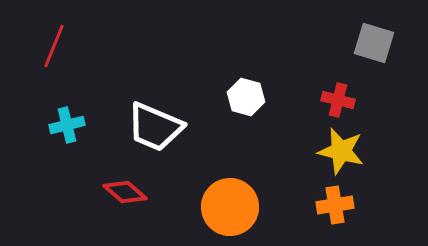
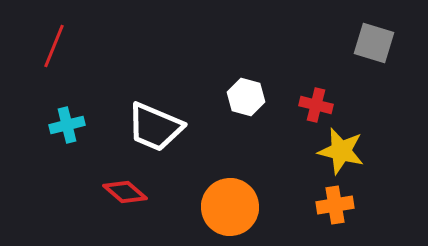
red cross: moved 22 px left, 5 px down
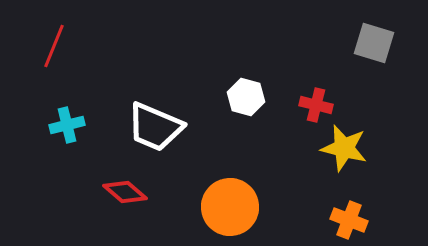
yellow star: moved 3 px right, 3 px up
orange cross: moved 14 px right, 15 px down; rotated 30 degrees clockwise
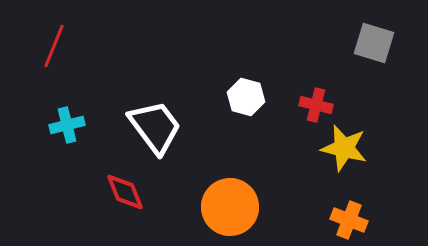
white trapezoid: rotated 150 degrees counterclockwise
red diamond: rotated 27 degrees clockwise
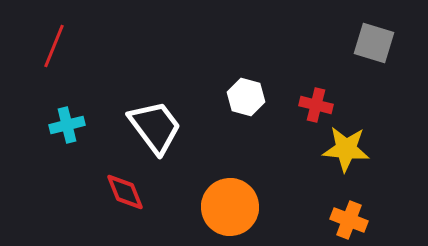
yellow star: moved 2 px right, 1 px down; rotated 9 degrees counterclockwise
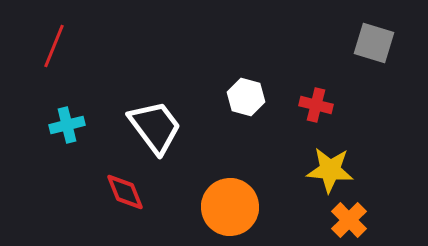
yellow star: moved 16 px left, 21 px down
orange cross: rotated 24 degrees clockwise
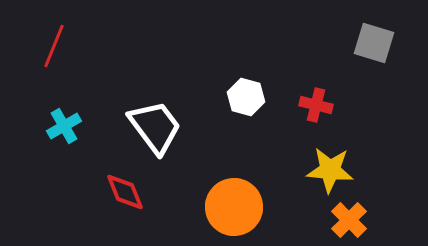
cyan cross: moved 3 px left, 1 px down; rotated 16 degrees counterclockwise
orange circle: moved 4 px right
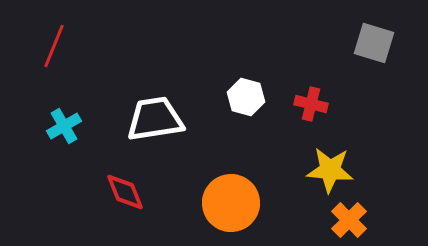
red cross: moved 5 px left, 1 px up
white trapezoid: moved 8 px up; rotated 62 degrees counterclockwise
orange circle: moved 3 px left, 4 px up
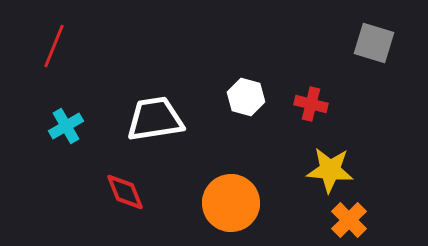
cyan cross: moved 2 px right
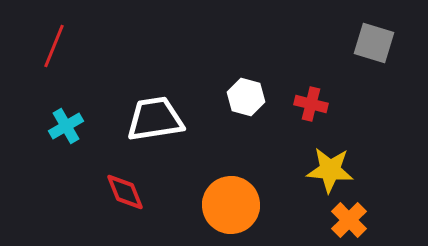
orange circle: moved 2 px down
